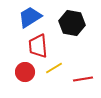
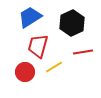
black hexagon: rotated 25 degrees clockwise
red trapezoid: rotated 20 degrees clockwise
yellow line: moved 1 px up
red line: moved 27 px up
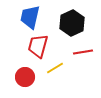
blue trapezoid: rotated 45 degrees counterclockwise
yellow line: moved 1 px right, 1 px down
red circle: moved 5 px down
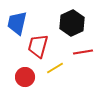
blue trapezoid: moved 13 px left, 6 px down
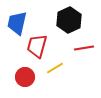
black hexagon: moved 3 px left, 3 px up
red trapezoid: moved 1 px left
red line: moved 1 px right, 4 px up
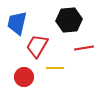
black hexagon: rotated 20 degrees clockwise
red trapezoid: rotated 15 degrees clockwise
yellow line: rotated 30 degrees clockwise
red circle: moved 1 px left
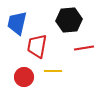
red trapezoid: rotated 20 degrees counterclockwise
yellow line: moved 2 px left, 3 px down
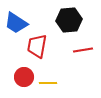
blue trapezoid: moved 1 px left; rotated 70 degrees counterclockwise
red line: moved 1 px left, 2 px down
yellow line: moved 5 px left, 12 px down
